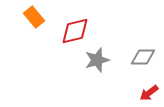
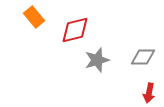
red diamond: moved 1 px up
red arrow: rotated 42 degrees counterclockwise
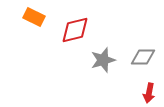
orange rectangle: rotated 25 degrees counterclockwise
gray star: moved 6 px right
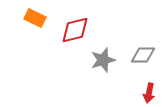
orange rectangle: moved 1 px right, 1 px down
gray diamond: moved 2 px up
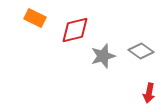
gray diamond: moved 2 px left, 4 px up; rotated 35 degrees clockwise
gray star: moved 4 px up
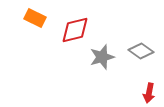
gray star: moved 1 px left, 1 px down
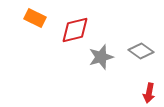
gray star: moved 1 px left
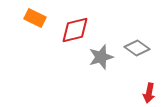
gray diamond: moved 4 px left, 3 px up
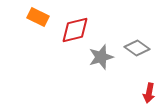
orange rectangle: moved 3 px right, 1 px up
